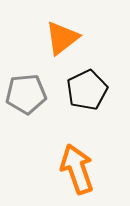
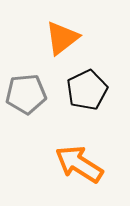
orange arrow: moved 2 px right, 5 px up; rotated 39 degrees counterclockwise
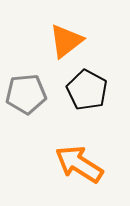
orange triangle: moved 4 px right, 3 px down
black pentagon: rotated 18 degrees counterclockwise
